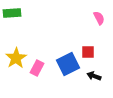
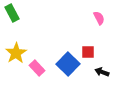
green rectangle: rotated 66 degrees clockwise
yellow star: moved 5 px up
blue square: rotated 20 degrees counterclockwise
pink rectangle: rotated 70 degrees counterclockwise
black arrow: moved 8 px right, 4 px up
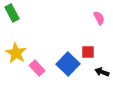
yellow star: rotated 10 degrees counterclockwise
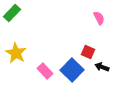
green rectangle: rotated 72 degrees clockwise
red square: rotated 24 degrees clockwise
blue square: moved 4 px right, 6 px down
pink rectangle: moved 8 px right, 3 px down
black arrow: moved 5 px up
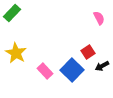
red square: rotated 32 degrees clockwise
black arrow: moved 1 px up; rotated 48 degrees counterclockwise
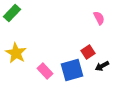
blue square: rotated 30 degrees clockwise
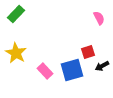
green rectangle: moved 4 px right, 1 px down
red square: rotated 16 degrees clockwise
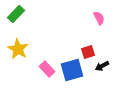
yellow star: moved 2 px right, 4 px up
pink rectangle: moved 2 px right, 2 px up
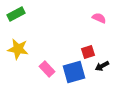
green rectangle: rotated 18 degrees clockwise
pink semicircle: rotated 40 degrees counterclockwise
yellow star: rotated 20 degrees counterclockwise
blue square: moved 2 px right, 2 px down
